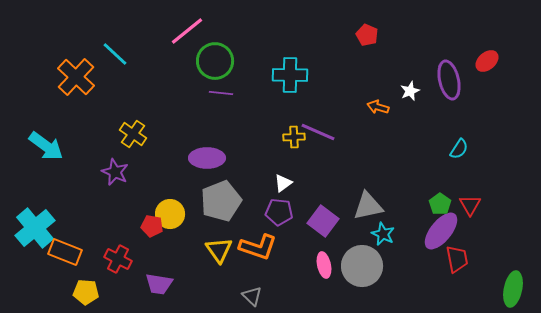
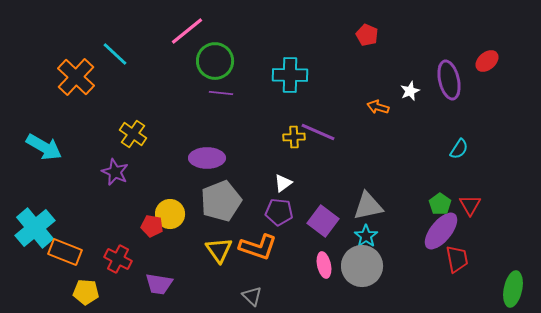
cyan arrow at (46, 146): moved 2 px left, 1 px down; rotated 6 degrees counterclockwise
cyan star at (383, 234): moved 17 px left, 2 px down; rotated 10 degrees clockwise
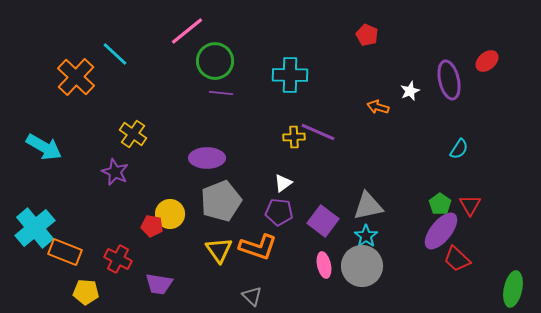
red trapezoid at (457, 259): rotated 144 degrees clockwise
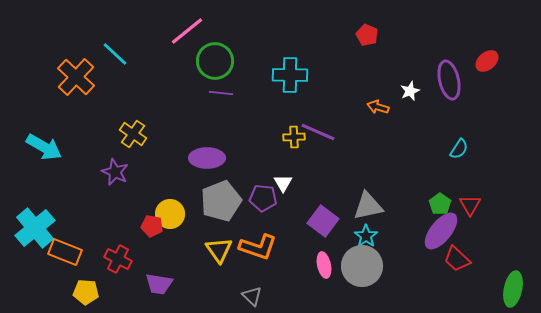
white triangle at (283, 183): rotated 24 degrees counterclockwise
purple pentagon at (279, 212): moved 16 px left, 14 px up
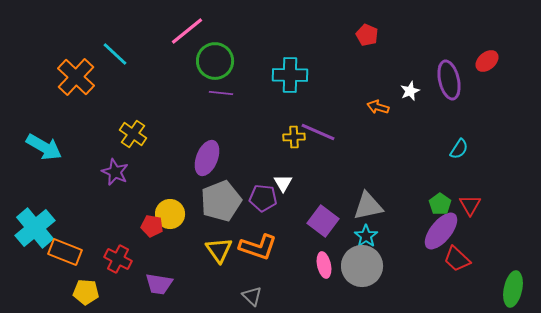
purple ellipse at (207, 158): rotated 68 degrees counterclockwise
